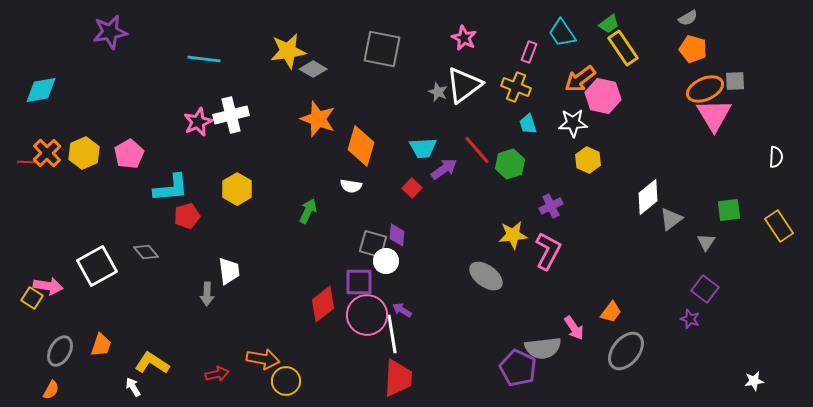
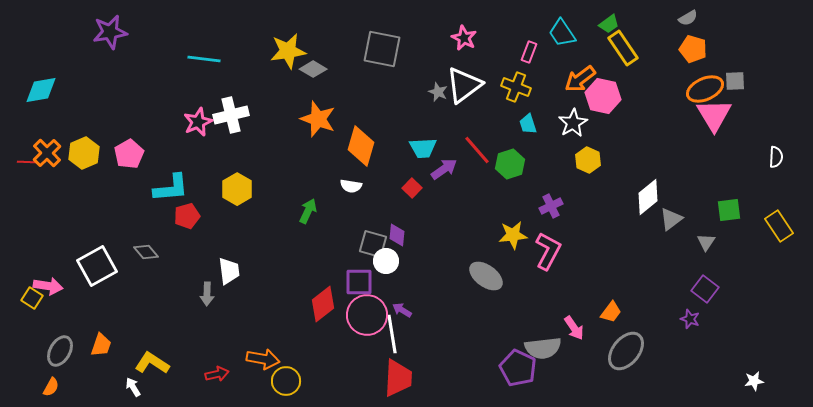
white star at (573, 123): rotated 28 degrees counterclockwise
orange semicircle at (51, 390): moved 3 px up
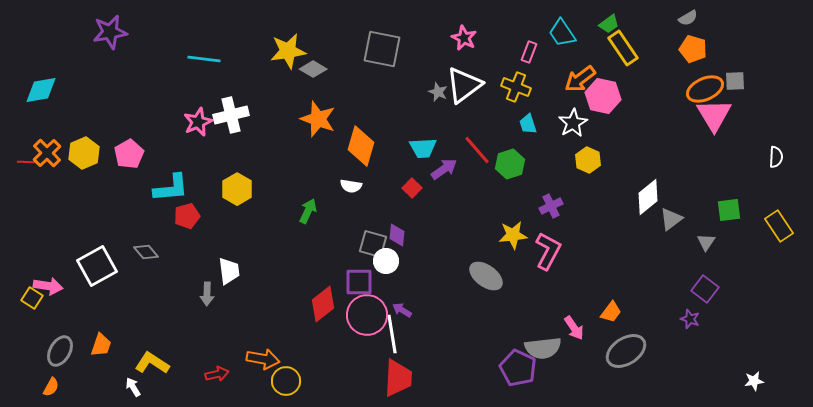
gray ellipse at (626, 351): rotated 18 degrees clockwise
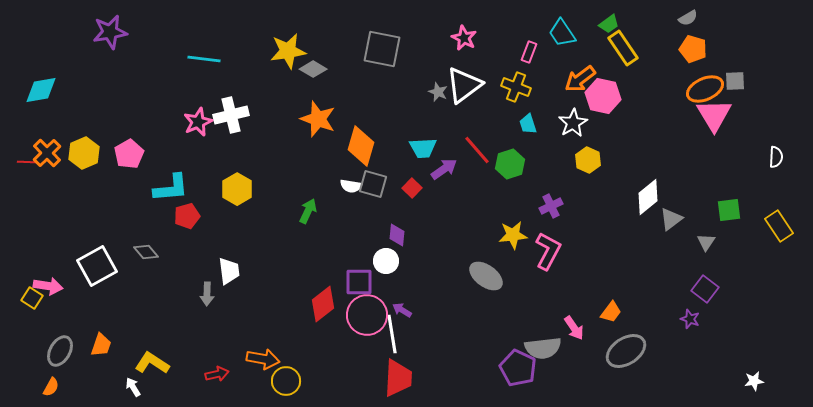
gray square at (373, 244): moved 60 px up
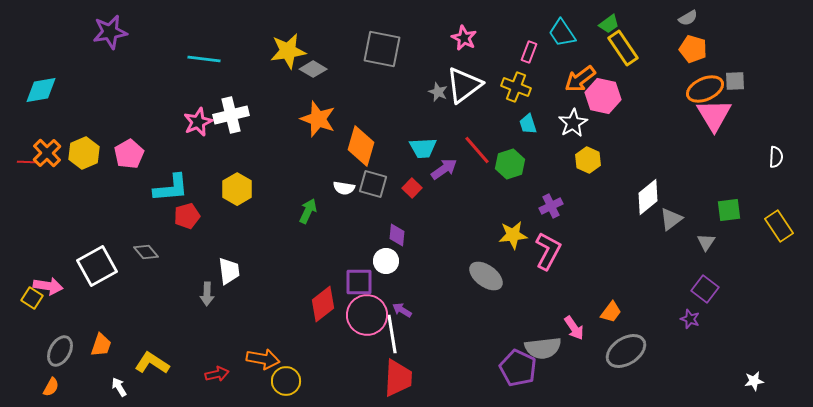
white semicircle at (351, 186): moved 7 px left, 2 px down
white arrow at (133, 387): moved 14 px left
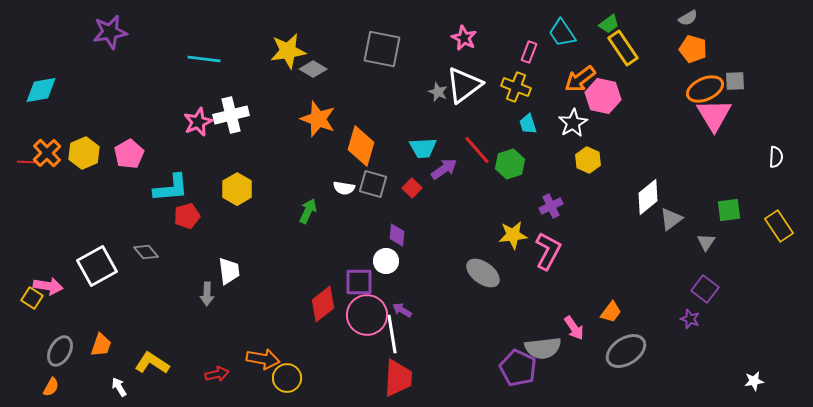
gray ellipse at (486, 276): moved 3 px left, 3 px up
yellow circle at (286, 381): moved 1 px right, 3 px up
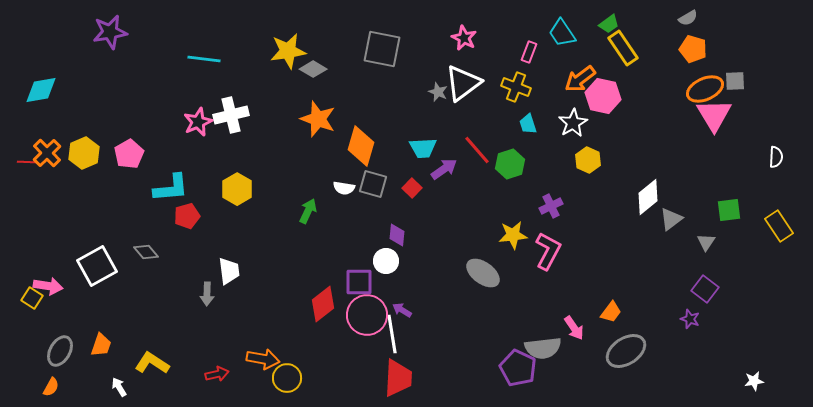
white triangle at (464, 85): moved 1 px left, 2 px up
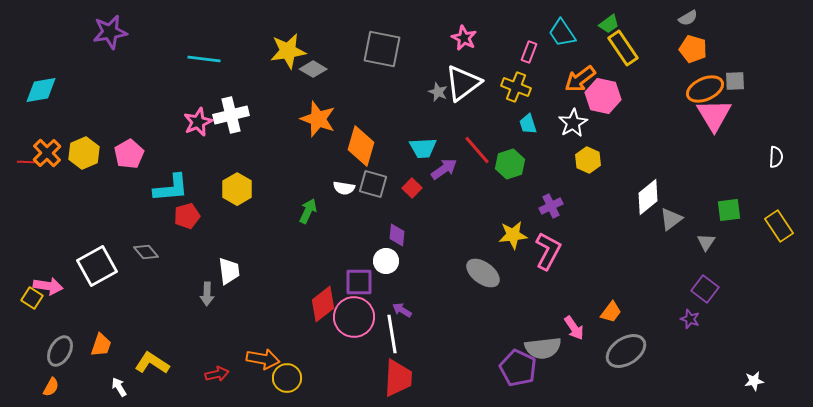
pink circle at (367, 315): moved 13 px left, 2 px down
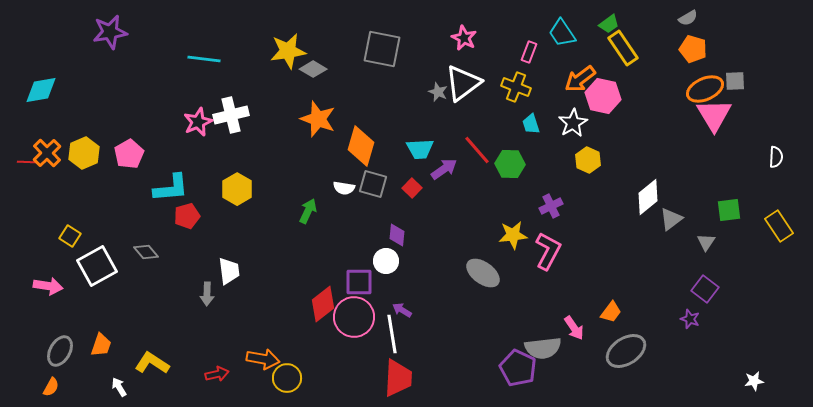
cyan trapezoid at (528, 124): moved 3 px right
cyan trapezoid at (423, 148): moved 3 px left, 1 px down
green hexagon at (510, 164): rotated 20 degrees clockwise
yellow square at (32, 298): moved 38 px right, 62 px up
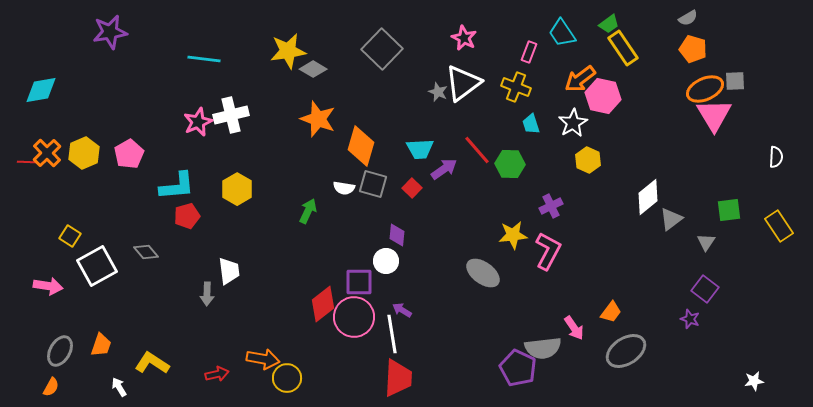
gray square at (382, 49): rotated 33 degrees clockwise
cyan L-shape at (171, 188): moved 6 px right, 2 px up
